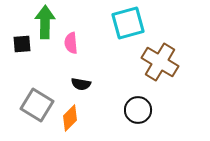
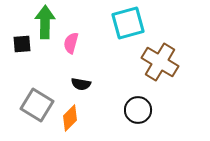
pink semicircle: rotated 20 degrees clockwise
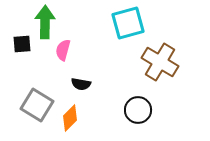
pink semicircle: moved 8 px left, 7 px down
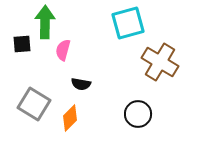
gray square: moved 3 px left, 1 px up
black circle: moved 4 px down
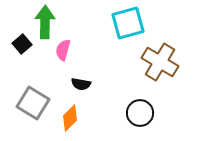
black square: rotated 36 degrees counterclockwise
gray square: moved 1 px left, 1 px up
black circle: moved 2 px right, 1 px up
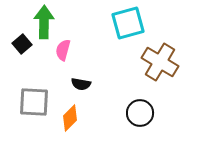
green arrow: moved 1 px left
gray square: moved 1 px right, 1 px up; rotated 28 degrees counterclockwise
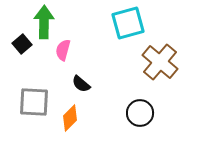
brown cross: rotated 9 degrees clockwise
black semicircle: rotated 30 degrees clockwise
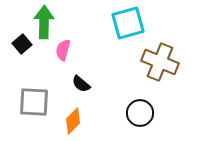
brown cross: rotated 18 degrees counterclockwise
orange diamond: moved 3 px right, 3 px down
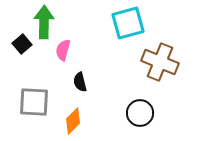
black semicircle: moved 1 px left, 2 px up; rotated 36 degrees clockwise
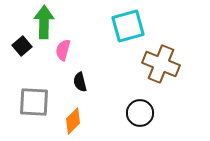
cyan square: moved 3 px down
black square: moved 2 px down
brown cross: moved 1 px right, 2 px down
